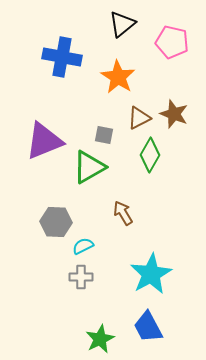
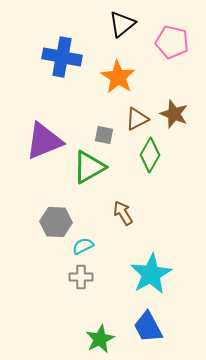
brown triangle: moved 2 px left, 1 px down
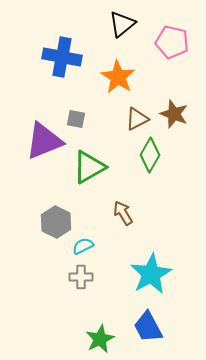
gray square: moved 28 px left, 16 px up
gray hexagon: rotated 24 degrees clockwise
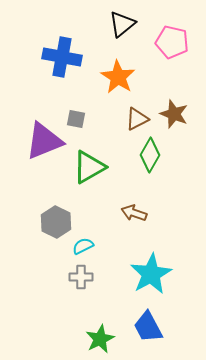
brown arrow: moved 11 px right; rotated 40 degrees counterclockwise
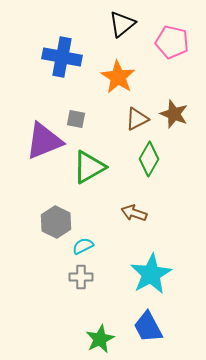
green diamond: moved 1 px left, 4 px down
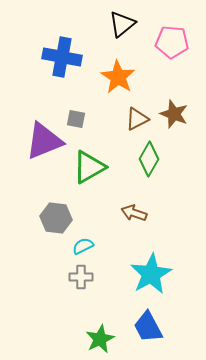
pink pentagon: rotated 8 degrees counterclockwise
gray hexagon: moved 4 px up; rotated 20 degrees counterclockwise
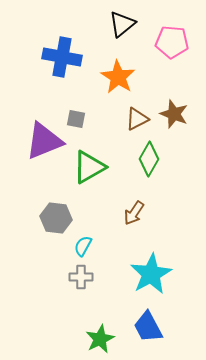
brown arrow: rotated 75 degrees counterclockwise
cyan semicircle: rotated 35 degrees counterclockwise
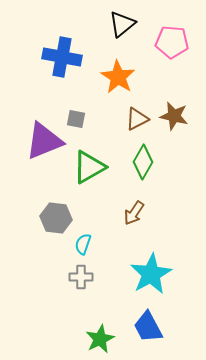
brown star: moved 2 px down; rotated 8 degrees counterclockwise
green diamond: moved 6 px left, 3 px down
cyan semicircle: moved 2 px up; rotated 10 degrees counterclockwise
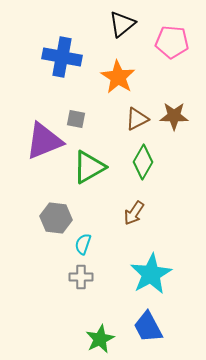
brown star: rotated 12 degrees counterclockwise
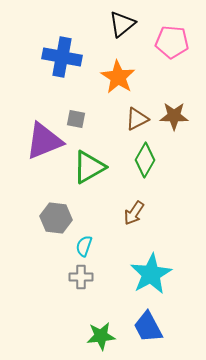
green diamond: moved 2 px right, 2 px up
cyan semicircle: moved 1 px right, 2 px down
green star: moved 1 px right, 3 px up; rotated 20 degrees clockwise
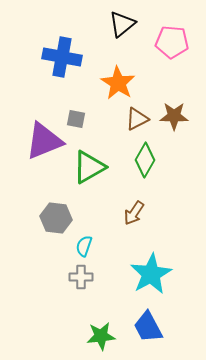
orange star: moved 6 px down
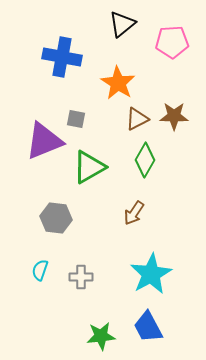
pink pentagon: rotated 8 degrees counterclockwise
cyan semicircle: moved 44 px left, 24 px down
